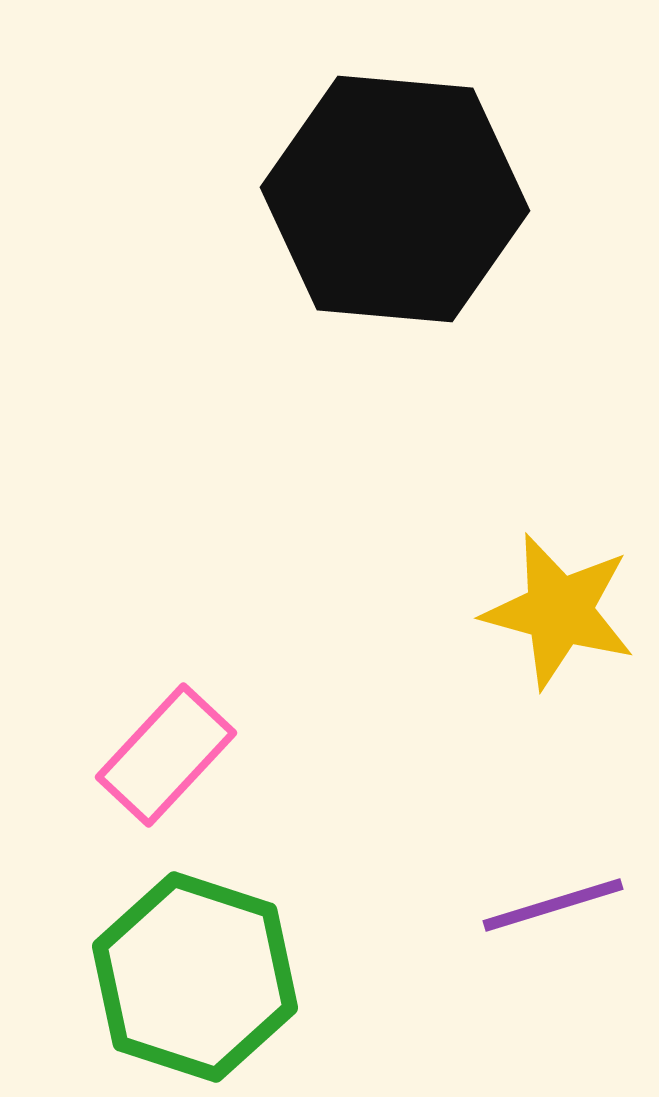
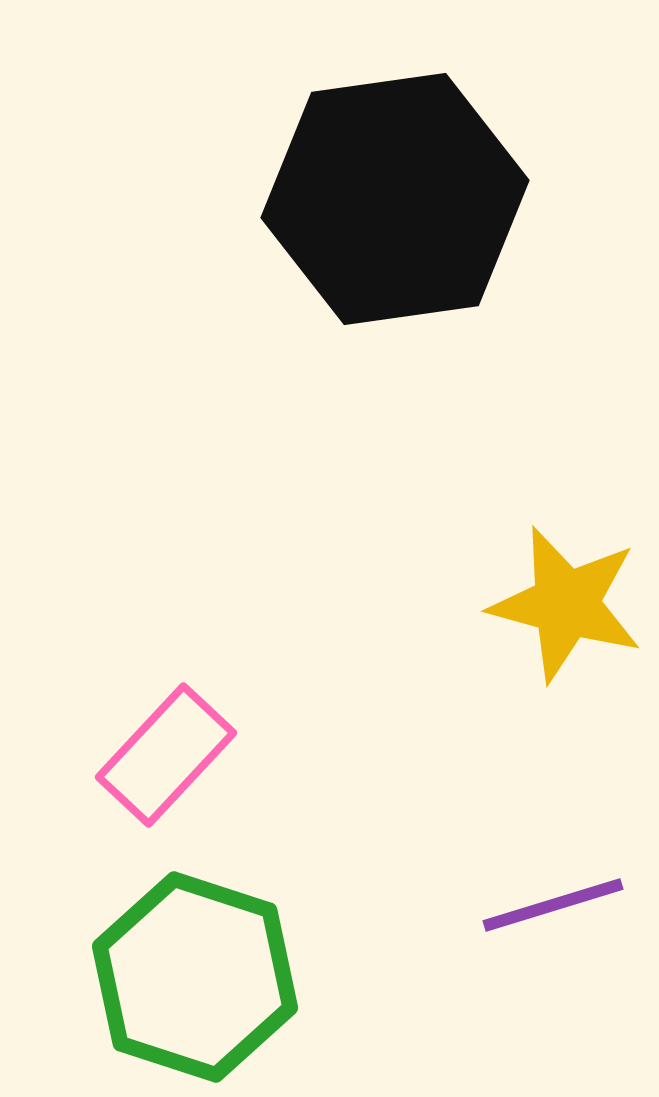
black hexagon: rotated 13 degrees counterclockwise
yellow star: moved 7 px right, 7 px up
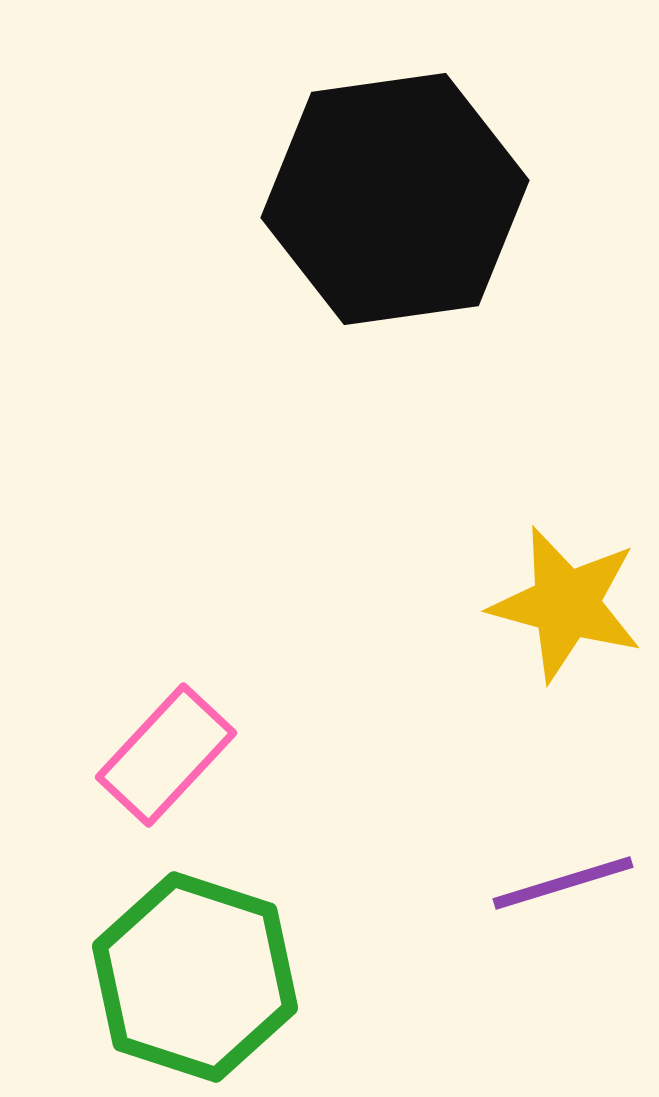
purple line: moved 10 px right, 22 px up
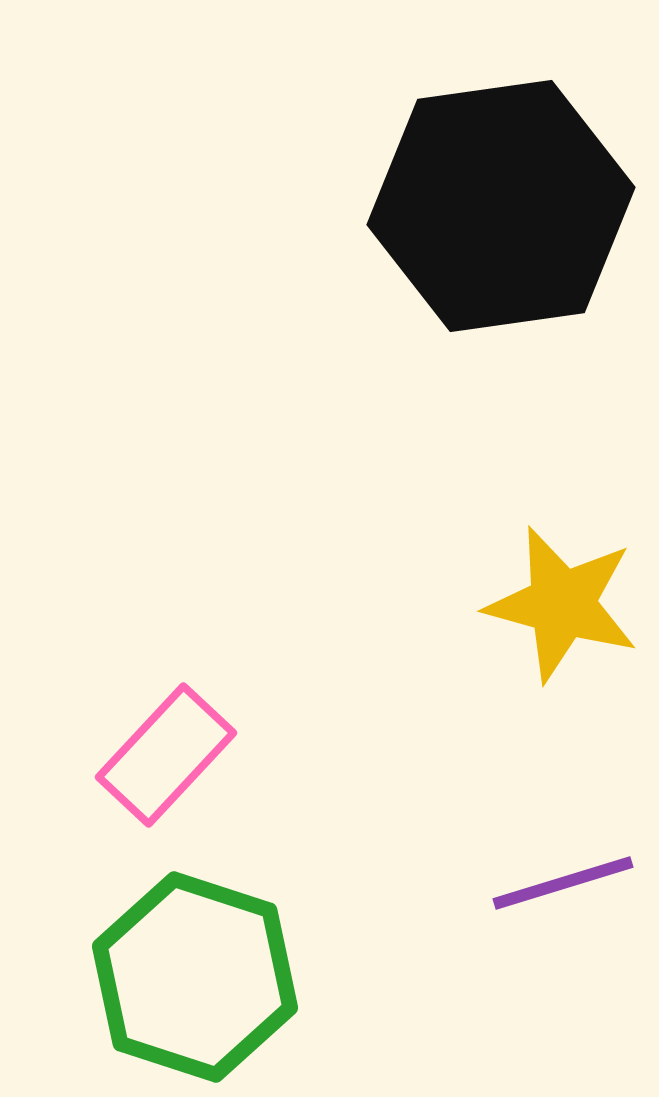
black hexagon: moved 106 px right, 7 px down
yellow star: moved 4 px left
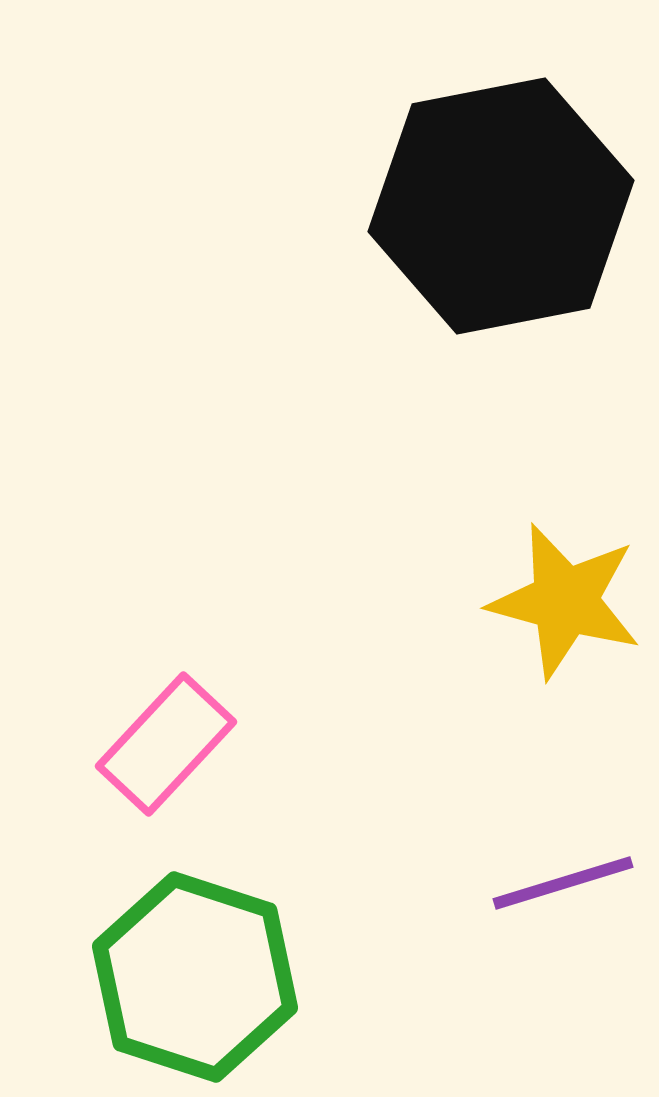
black hexagon: rotated 3 degrees counterclockwise
yellow star: moved 3 px right, 3 px up
pink rectangle: moved 11 px up
